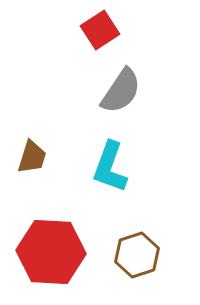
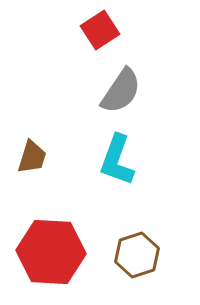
cyan L-shape: moved 7 px right, 7 px up
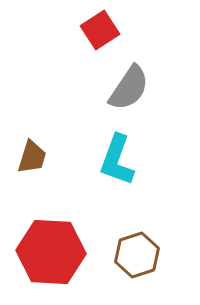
gray semicircle: moved 8 px right, 3 px up
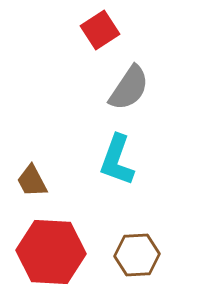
brown trapezoid: moved 24 px down; rotated 135 degrees clockwise
brown hexagon: rotated 15 degrees clockwise
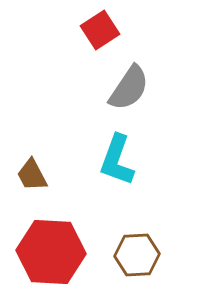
brown trapezoid: moved 6 px up
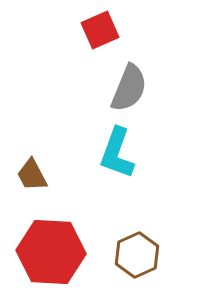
red square: rotated 9 degrees clockwise
gray semicircle: rotated 12 degrees counterclockwise
cyan L-shape: moved 7 px up
brown hexagon: rotated 21 degrees counterclockwise
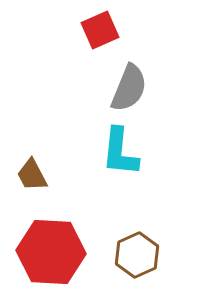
cyan L-shape: moved 3 px right, 1 px up; rotated 14 degrees counterclockwise
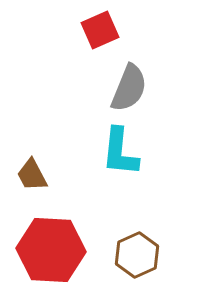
red hexagon: moved 2 px up
